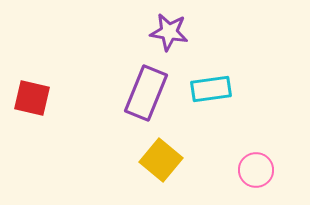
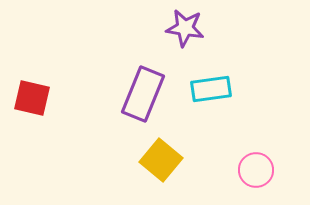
purple star: moved 16 px right, 4 px up
purple rectangle: moved 3 px left, 1 px down
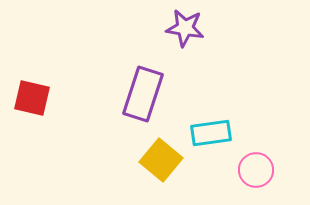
cyan rectangle: moved 44 px down
purple rectangle: rotated 4 degrees counterclockwise
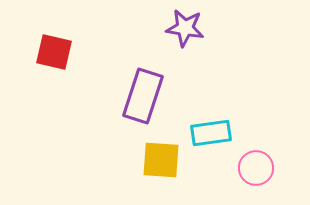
purple rectangle: moved 2 px down
red square: moved 22 px right, 46 px up
yellow square: rotated 36 degrees counterclockwise
pink circle: moved 2 px up
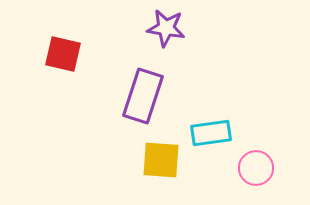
purple star: moved 19 px left
red square: moved 9 px right, 2 px down
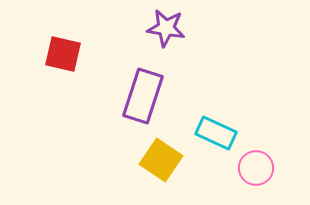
cyan rectangle: moved 5 px right; rotated 33 degrees clockwise
yellow square: rotated 30 degrees clockwise
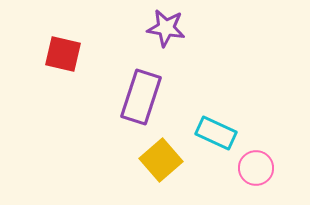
purple rectangle: moved 2 px left, 1 px down
yellow square: rotated 15 degrees clockwise
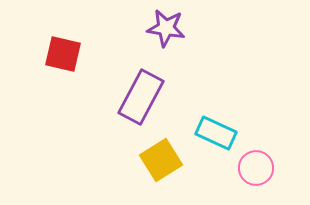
purple rectangle: rotated 10 degrees clockwise
yellow square: rotated 9 degrees clockwise
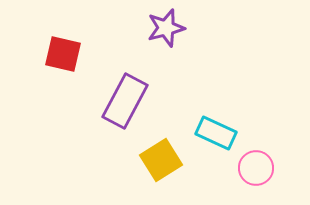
purple star: rotated 24 degrees counterclockwise
purple rectangle: moved 16 px left, 4 px down
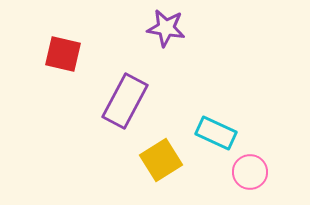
purple star: rotated 24 degrees clockwise
pink circle: moved 6 px left, 4 px down
